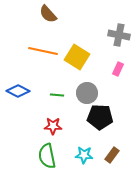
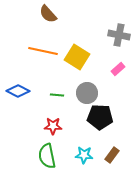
pink rectangle: rotated 24 degrees clockwise
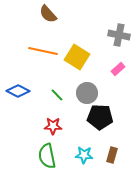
green line: rotated 40 degrees clockwise
brown rectangle: rotated 21 degrees counterclockwise
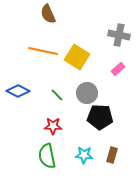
brown semicircle: rotated 18 degrees clockwise
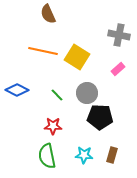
blue diamond: moved 1 px left, 1 px up
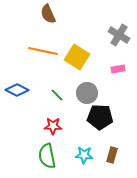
gray cross: rotated 20 degrees clockwise
pink rectangle: rotated 32 degrees clockwise
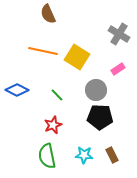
gray cross: moved 1 px up
pink rectangle: rotated 24 degrees counterclockwise
gray circle: moved 9 px right, 3 px up
red star: moved 1 px up; rotated 24 degrees counterclockwise
brown rectangle: rotated 42 degrees counterclockwise
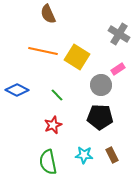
gray circle: moved 5 px right, 5 px up
green semicircle: moved 1 px right, 6 px down
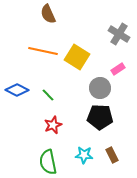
gray circle: moved 1 px left, 3 px down
green line: moved 9 px left
